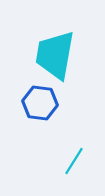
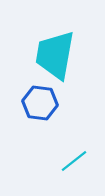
cyan line: rotated 20 degrees clockwise
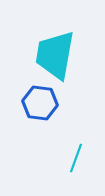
cyan line: moved 2 px right, 3 px up; rotated 32 degrees counterclockwise
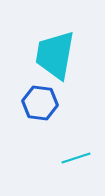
cyan line: rotated 52 degrees clockwise
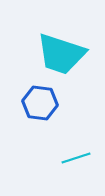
cyan trapezoid: moved 6 px right, 1 px up; rotated 82 degrees counterclockwise
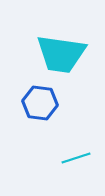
cyan trapezoid: rotated 10 degrees counterclockwise
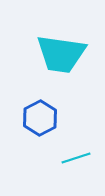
blue hexagon: moved 15 px down; rotated 24 degrees clockwise
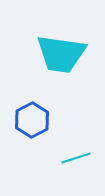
blue hexagon: moved 8 px left, 2 px down
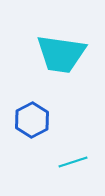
cyan line: moved 3 px left, 4 px down
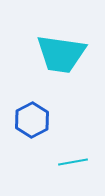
cyan line: rotated 8 degrees clockwise
